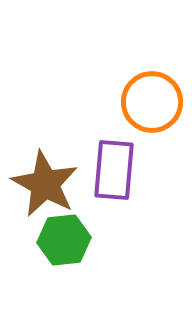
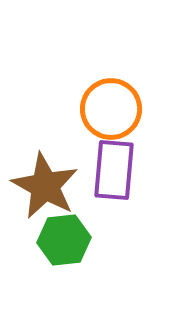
orange circle: moved 41 px left, 7 px down
brown star: moved 2 px down
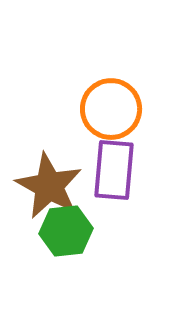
brown star: moved 4 px right
green hexagon: moved 2 px right, 9 px up
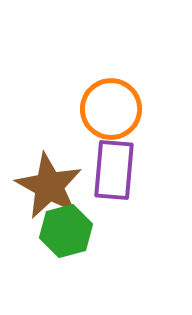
green hexagon: rotated 9 degrees counterclockwise
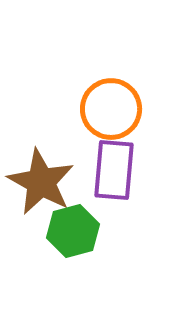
brown star: moved 8 px left, 4 px up
green hexagon: moved 7 px right
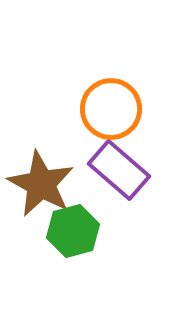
purple rectangle: moved 5 px right; rotated 54 degrees counterclockwise
brown star: moved 2 px down
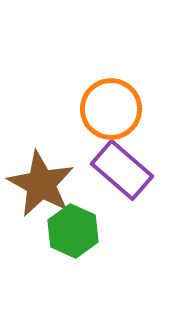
purple rectangle: moved 3 px right
green hexagon: rotated 21 degrees counterclockwise
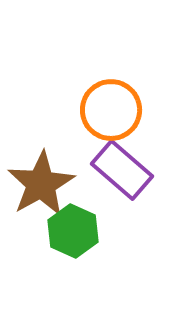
orange circle: moved 1 px down
brown star: rotated 14 degrees clockwise
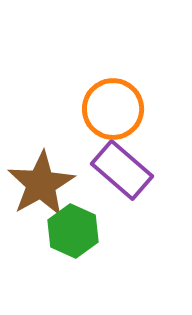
orange circle: moved 2 px right, 1 px up
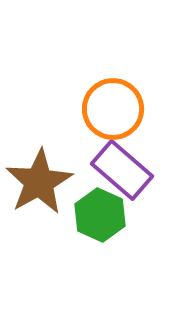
brown star: moved 2 px left, 2 px up
green hexagon: moved 27 px right, 16 px up
